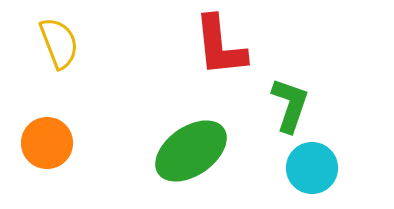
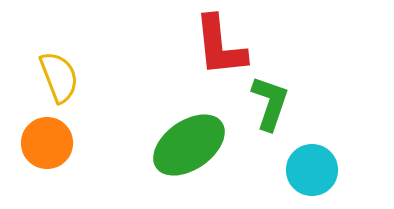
yellow semicircle: moved 34 px down
green L-shape: moved 20 px left, 2 px up
green ellipse: moved 2 px left, 6 px up
cyan circle: moved 2 px down
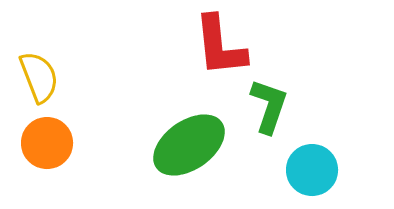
yellow semicircle: moved 20 px left
green L-shape: moved 1 px left, 3 px down
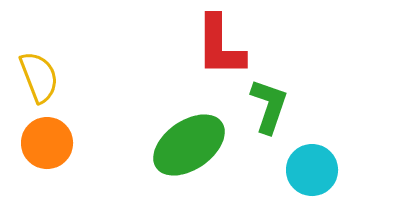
red L-shape: rotated 6 degrees clockwise
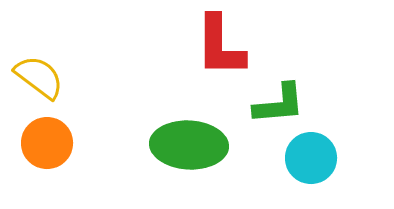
yellow semicircle: rotated 32 degrees counterclockwise
green L-shape: moved 10 px right, 2 px up; rotated 66 degrees clockwise
green ellipse: rotated 38 degrees clockwise
cyan circle: moved 1 px left, 12 px up
